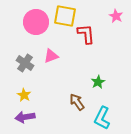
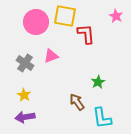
cyan L-shape: rotated 35 degrees counterclockwise
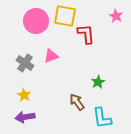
pink circle: moved 1 px up
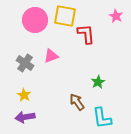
pink circle: moved 1 px left, 1 px up
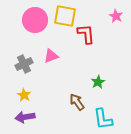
gray cross: moved 1 px left, 1 px down; rotated 30 degrees clockwise
cyan L-shape: moved 1 px right, 1 px down
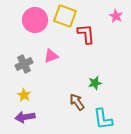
yellow square: rotated 10 degrees clockwise
green star: moved 3 px left, 1 px down; rotated 16 degrees clockwise
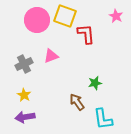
pink circle: moved 2 px right
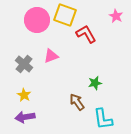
yellow square: moved 1 px up
red L-shape: rotated 25 degrees counterclockwise
gray cross: rotated 24 degrees counterclockwise
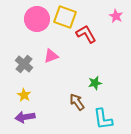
yellow square: moved 2 px down
pink circle: moved 1 px up
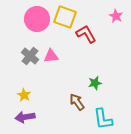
pink triangle: rotated 14 degrees clockwise
gray cross: moved 6 px right, 8 px up
